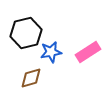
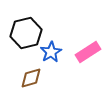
blue star: rotated 20 degrees counterclockwise
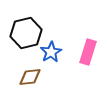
pink rectangle: rotated 40 degrees counterclockwise
brown diamond: moved 1 px left, 1 px up; rotated 10 degrees clockwise
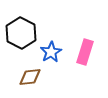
black hexagon: moved 5 px left; rotated 20 degrees counterclockwise
pink rectangle: moved 3 px left
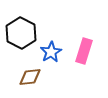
pink rectangle: moved 1 px left, 1 px up
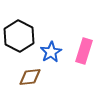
black hexagon: moved 2 px left, 3 px down
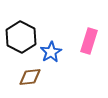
black hexagon: moved 2 px right, 1 px down
pink rectangle: moved 5 px right, 10 px up
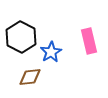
pink rectangle: rotated 30 degrees counterclockwise
